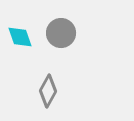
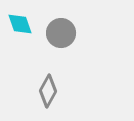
cyan diamond: moved 13 px up
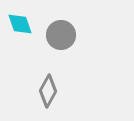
gray circle: moved 2 px down
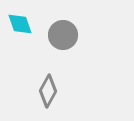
gray circle: moved 2 px right
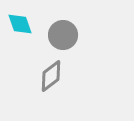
gray diamond: moved 3 px right, 15 px up; rotated 24 degrees clockwise
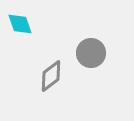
gray circle: moved 28 px right, 18 px down
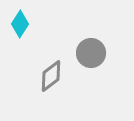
cyan diamond: rotated 52 degrees clockwise
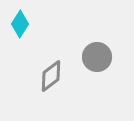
gray circle: moved 6 px right, 4 px down
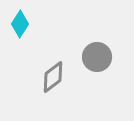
gray diamond: moved 2 px right, 1 px down
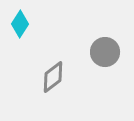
gray circle: moved 8 px right, 5 px up
